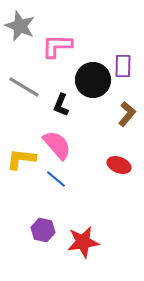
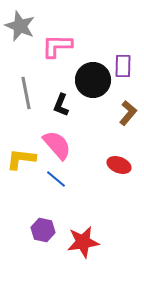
gray line: moved 2 px right, 6 px down; rotated 48 degrees clockwise
brown L-shape: moved 1 px right, 1 px up
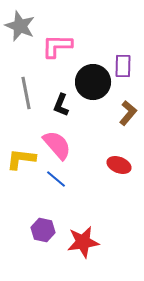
black circle: moved 2 px down
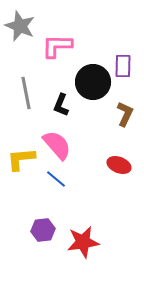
brown L-shape: moved 3 px left, 1 px down; rotated 15 degrees counterclockwise
yellow L-shape: rotated 12 degrees counterclockwise
purple hexagon: rotated 20 degrees counterclockwise
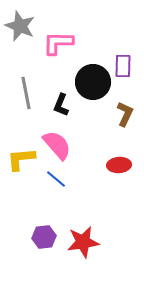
pink L-shape: moved 1 px right, 3 px up
red ellipse: rotated 25 degrees counterclockwise
purple hexagon: moved 1 px right, 7 px down
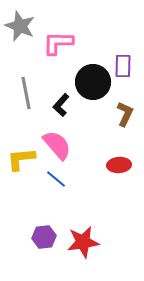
black L-shape: rotated 20 degrees clockwise
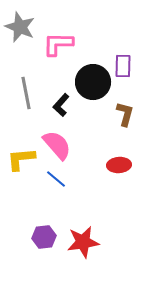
gray star: moved 1 px down
pink L-shape: moved 1 px down
brown L-shape: rotated 10 degrees counterclockwise
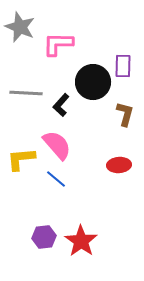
gray line: rotated 76 degrees counterclockwise
red star: moved 2 px left, 1 px up; rotated 28 degrees counterclockwise
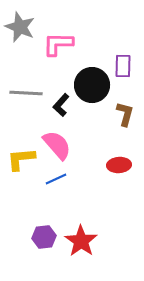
black circle: moved 1 px left, 3 px down
blue line: rotated 65 degrees counterclockwise
